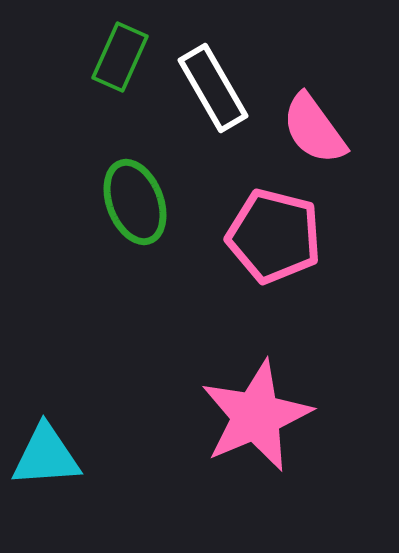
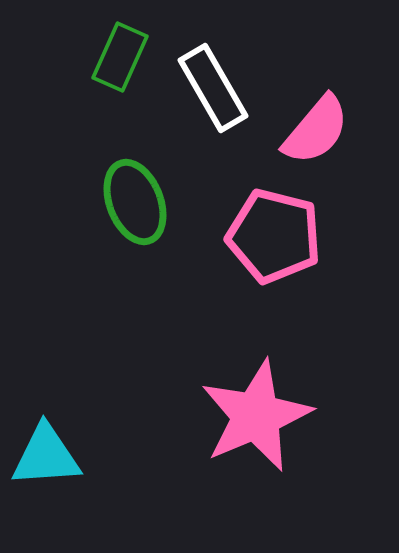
pink semicircle: moved 2 px right, 1 px down; rotated 104 degrees counterclockwise
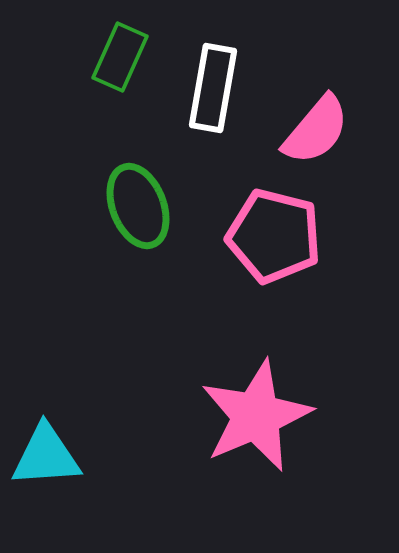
white rectangle: rotated 40 degrees clockwise
green ellipse: moved 3 px right, 4 px down
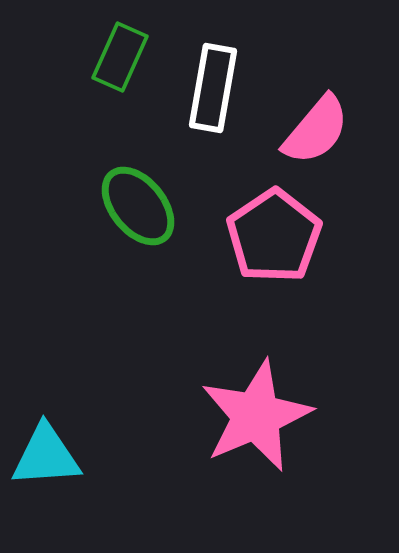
green ellipse: rotated 18 degrees counterclockwise
pink pentagon: rotated 24 degrees clockwise
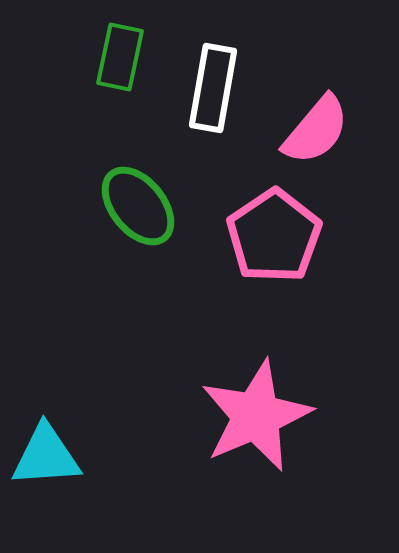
green rectangle: rotated 12 degrees counterclockwise
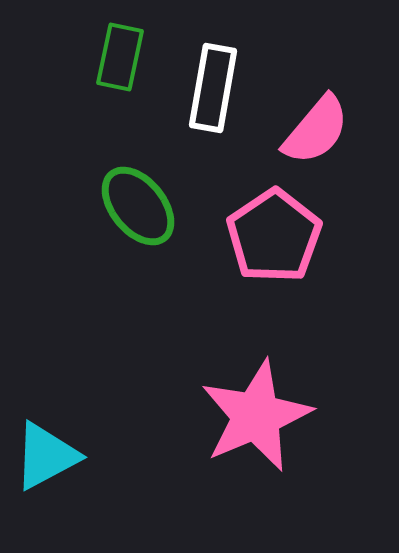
cyan triangle: rotated 24 degrees counterclockwise
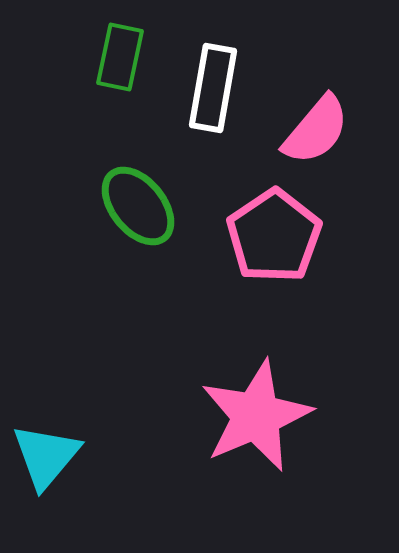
cyan triangle: rotated 22 degrees counterclockwise
